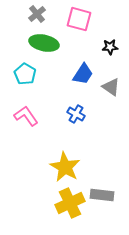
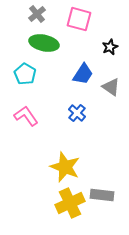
black star: rotated 21 degrees counterclockwise
blue cross: moved 1 px right, 1 px up; rotated 12 degrees clockwise
yellow star: rotated 8 degrees counterclockwise
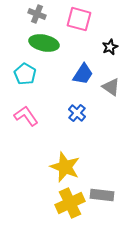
gray cross: rotated 30 degrees counterclockwise
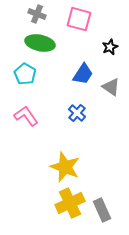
green ellipse: moved 4 px left
gray rectangle: moved 15 px down; rotated 60 degrees clockwise
